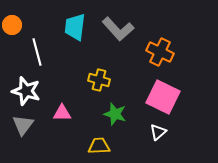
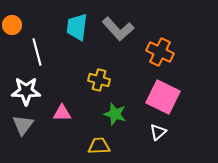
cyan trapezoid: moved 2 px right
white star: rotated 16 degrees counterclockwise
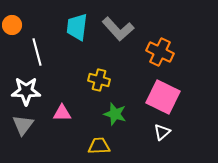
white triangle: moved 4 px right
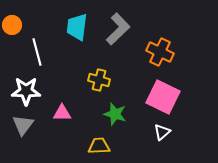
gray L-shape: rotated 92 degrees counterclockwise
